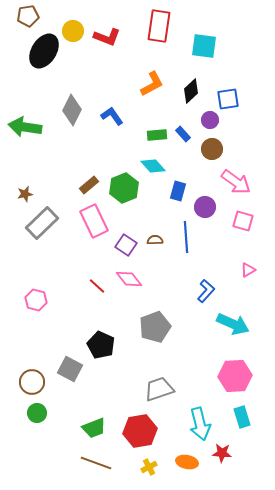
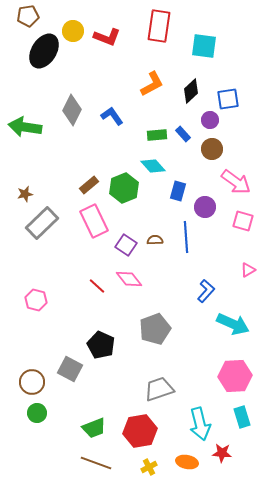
gray pentagon at (155, 327): moved 2 px down
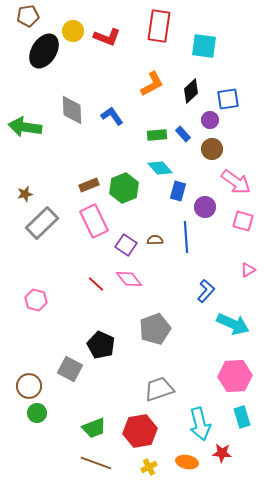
gray diamond at (72, 110): rotated 28 degrees counterclockwise
cyan diamond at (153, 166): moved 7 px right, 2 px down
brown rectangle at (89, 185): rotated 18 degrees clockwise
red line at (97, 286): moved 1 px left, 2 px up
brown circle at (32, 382): moved 3 px left, 4 px down
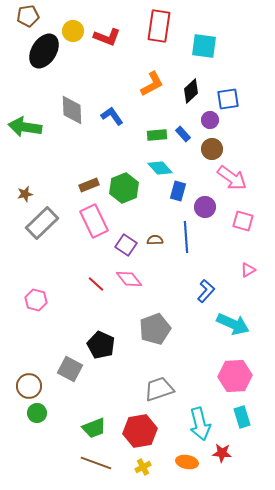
pink arrow at (236, 182): moved 4 px left, 4 px up
yellow cross at (149, 467): moved 6 px left
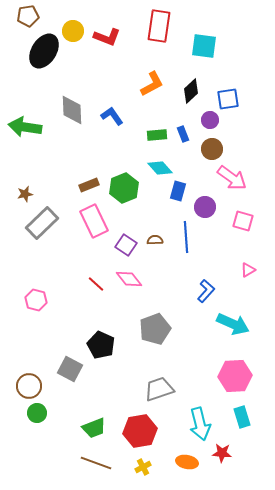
blue rectangle at (183, 134): rotated 21 degrees clockwise
